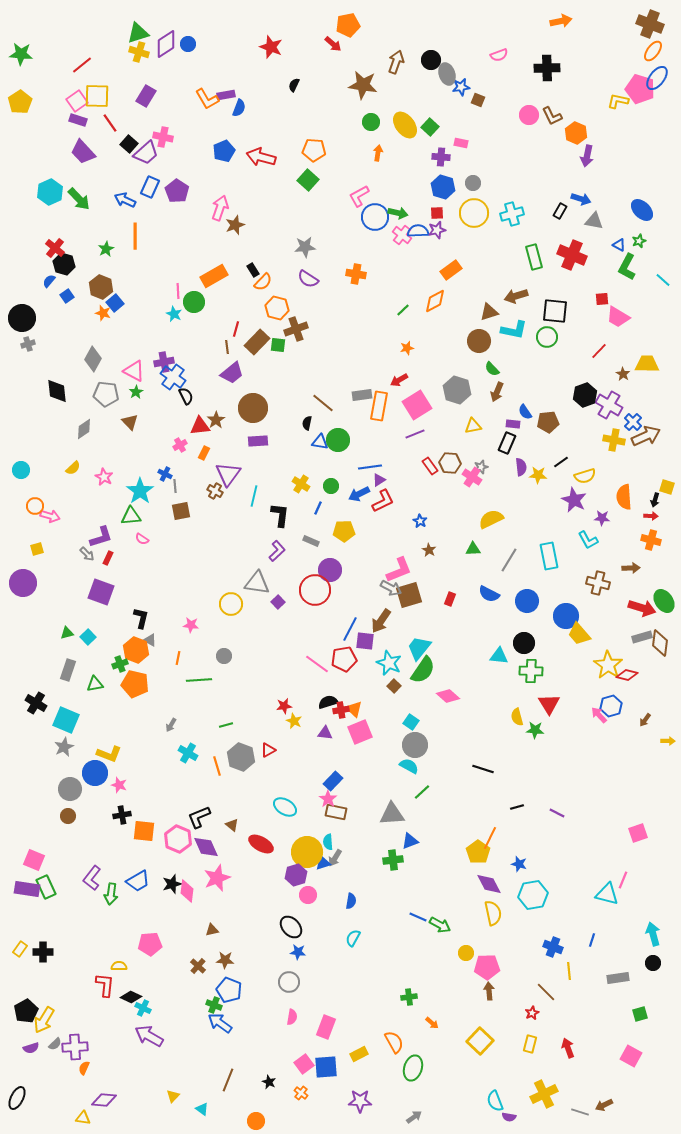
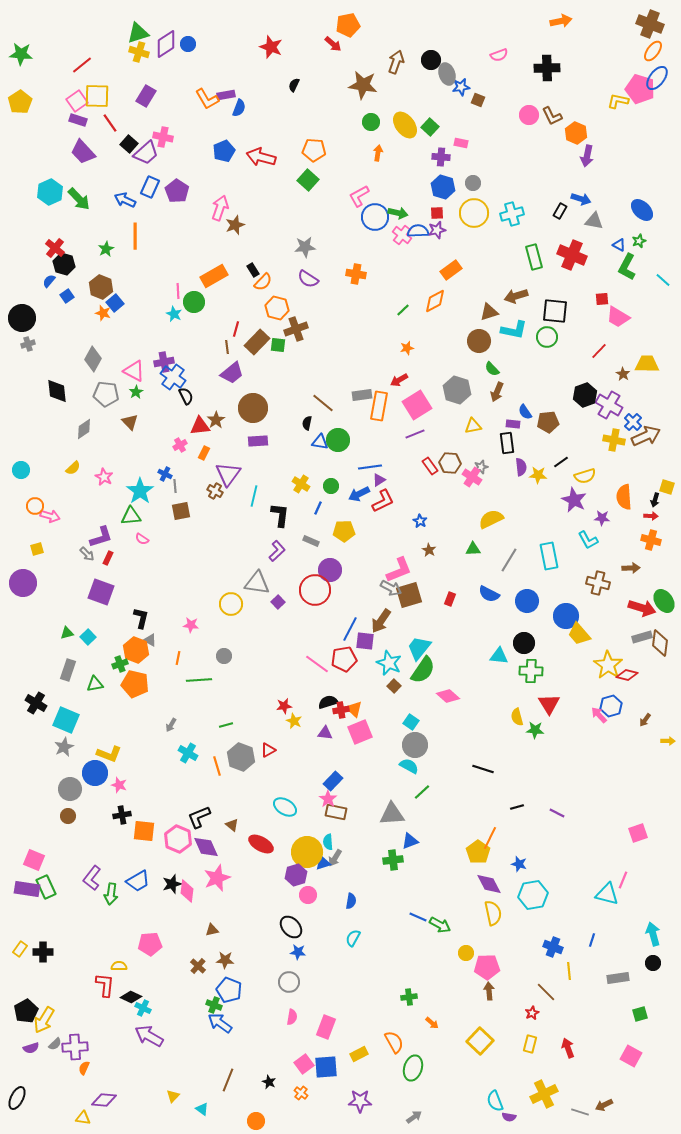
black rectangle at (507, 443): rotated 30 degrees counterclockwise
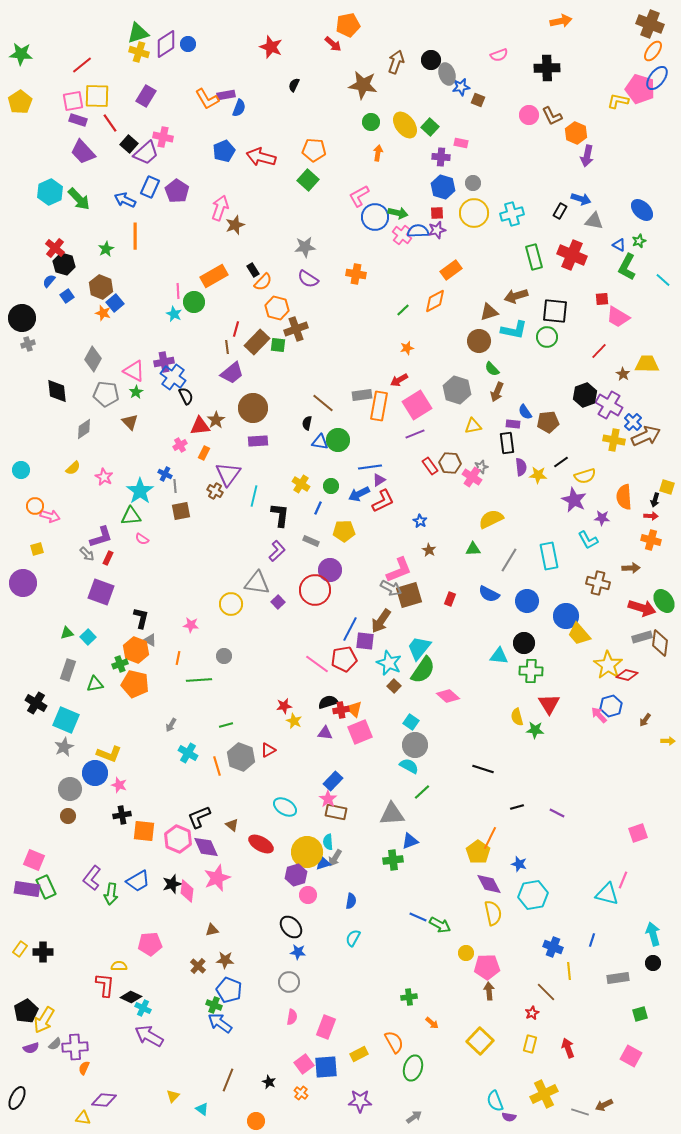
pink square at (77, 101): moved 4 px left; rotated 25 degrees clockwise
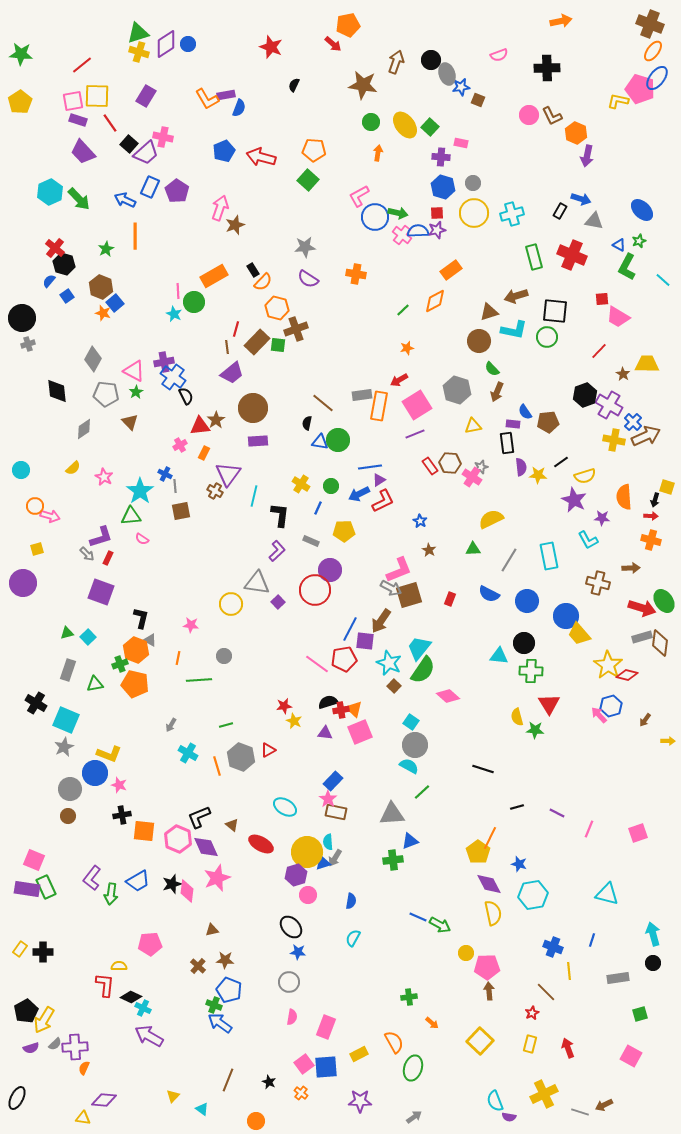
pink line at (623, 880): moved 34 px left, 51 px up
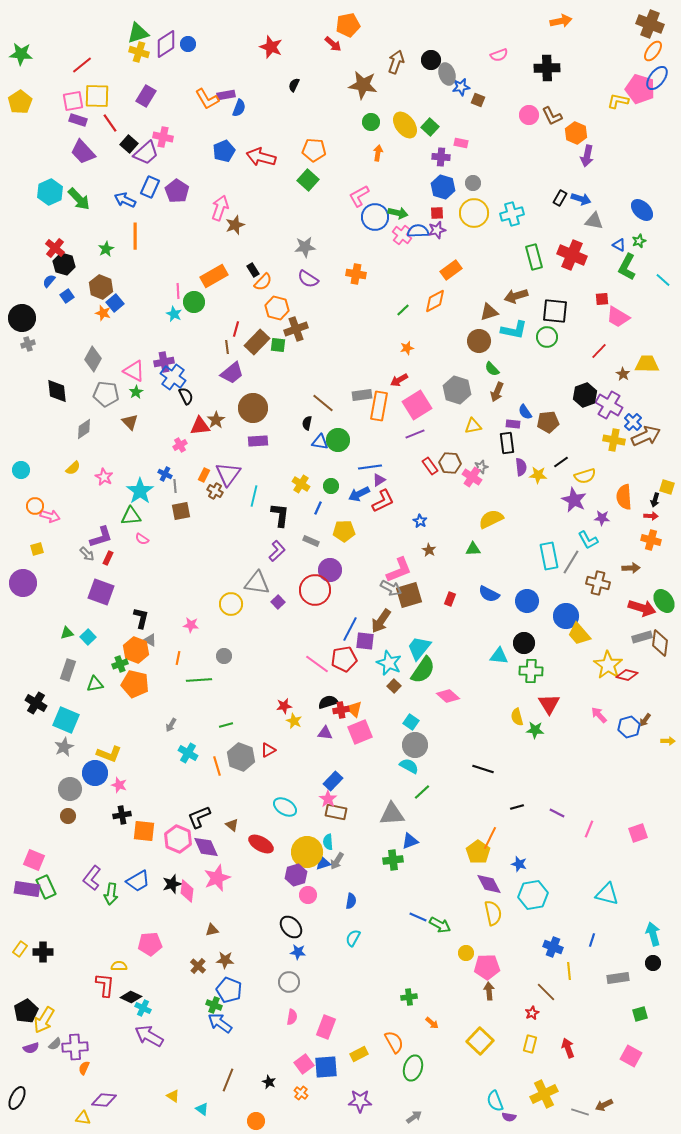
black rectangle at (560, 211): moved 13 px up
orange rectangle at (204, 453): moved 22 px down
gray line at (509, 560): moved 62 px right, 2 px down
blue hexagon at (611, 706): moved 18 px right, 21 px down
gray arrow at (335, 858): moved 2 px right, 3 px down
yellow triangle at (173, 1096): rotated 40 degrees counterclockwise
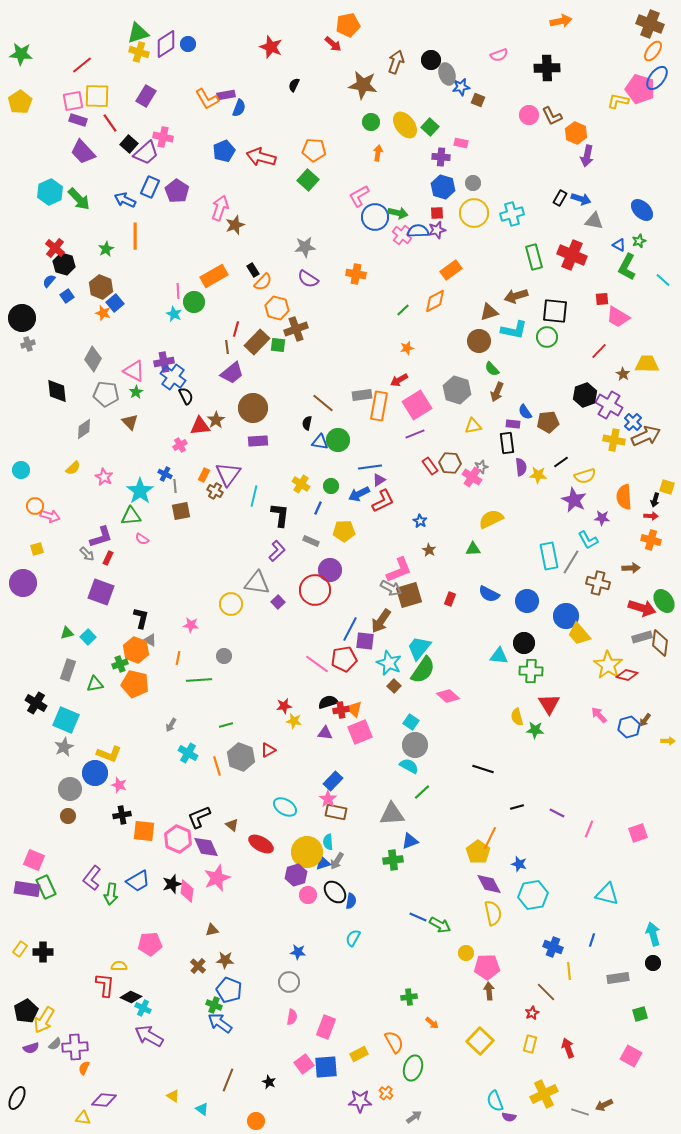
yellow star at (294, 721): rotated 14 degrees counterclockwise
black ellipse at (291, 927): moved 44 px right, 35 px up
orange cross at (301, 1093): moved 85 px right
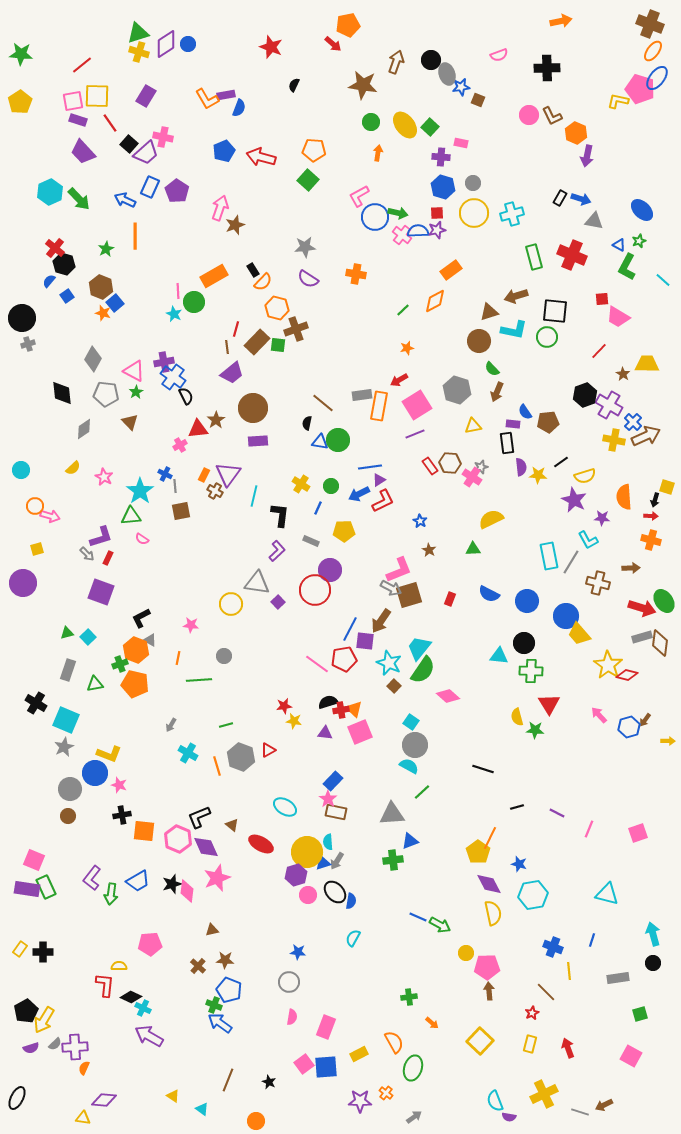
black diamond at (57, 391): moved 5 px right, 2 px down
red triangle at (200, 426): moved 2 px left, 3 px down
black L-shape at (141, 618): rotated 130 degrees counterclockwise
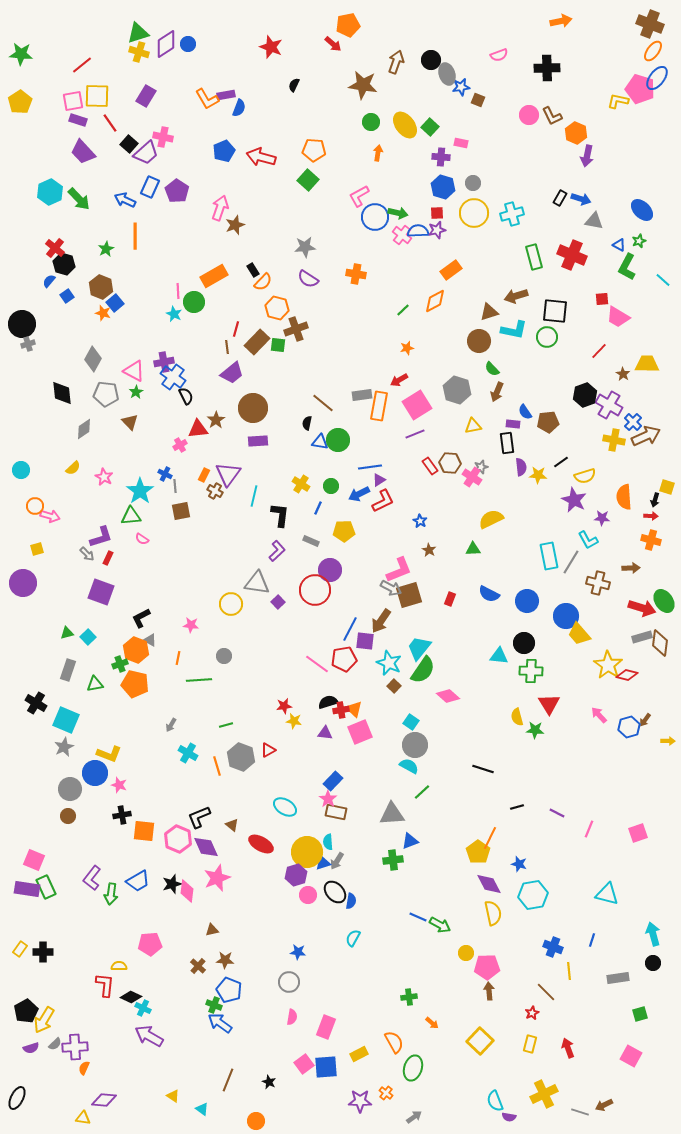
black circle at (22, 318): moved 6 px down
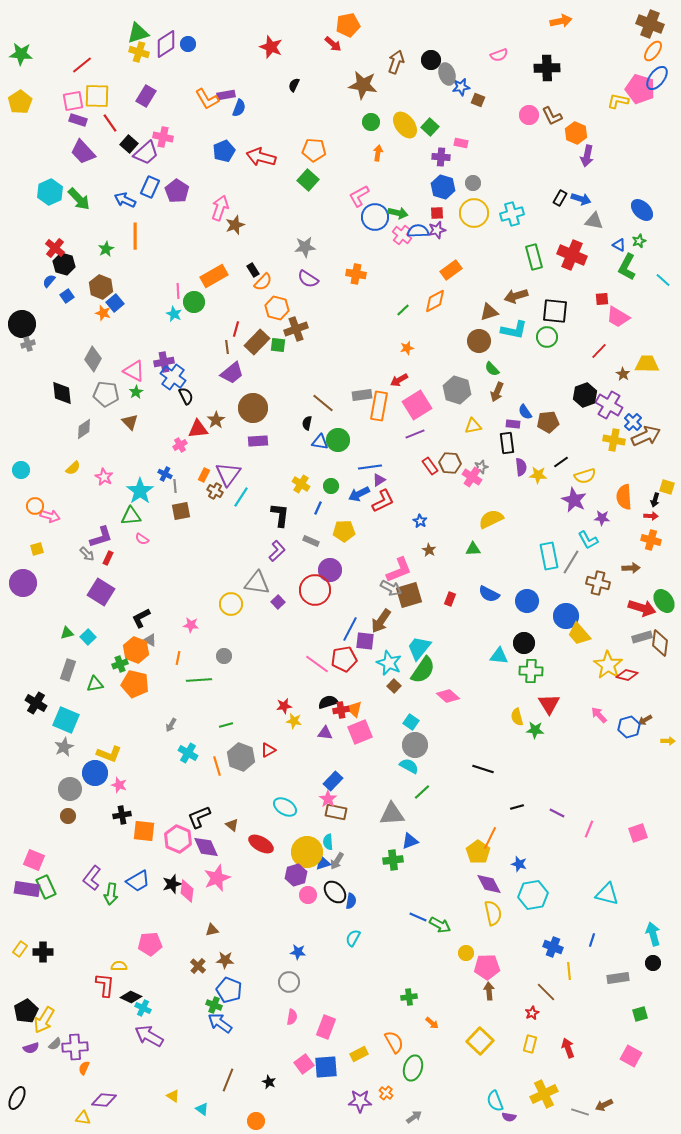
cyan line at (254, 496): moved 13 px left, 1 px down; rotated 20 degrees clockwise
purple square at (101, 592): rotated 12 degrees clockwise
brown arrow at (645, 720): rotated 24 degrees clockwise
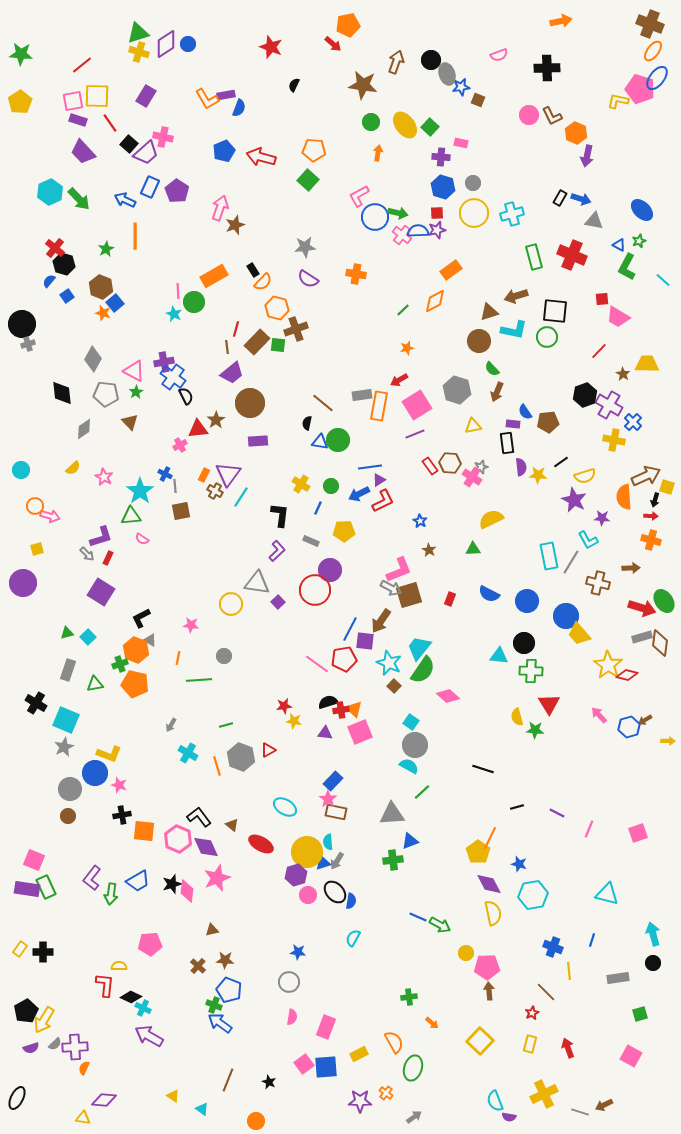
brown circle at (253, 408): moved 3 px left, 5 px up
brown arrow at (646, 436): moved 40 px down
black L-shape at (199, 817): rotated 75 degrees clockwise
